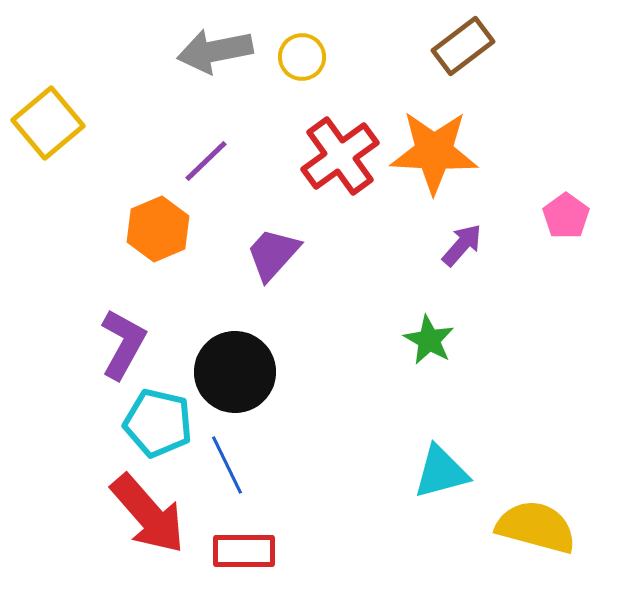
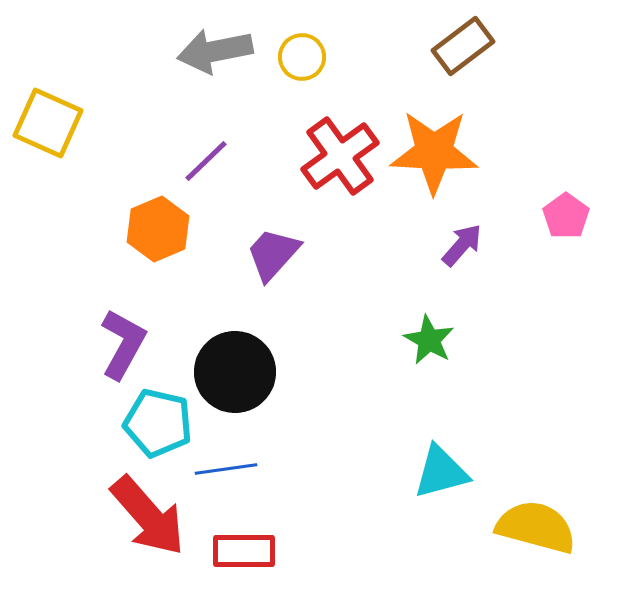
yellow square: rotated 26 degrees counterclockwise
blue line: moved 1 px left, 4 px down; rotated 72 degrees counterclockwise
red arrow: moved 2 px down
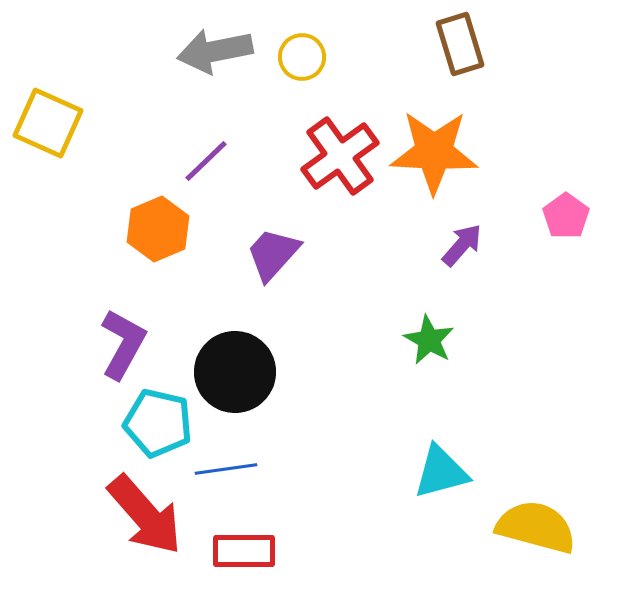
brown rectangle: moved 3 px left, 2 px up; rotated 70 degrees counterclockwise
red arrow: moved 3 px left, 1 px up
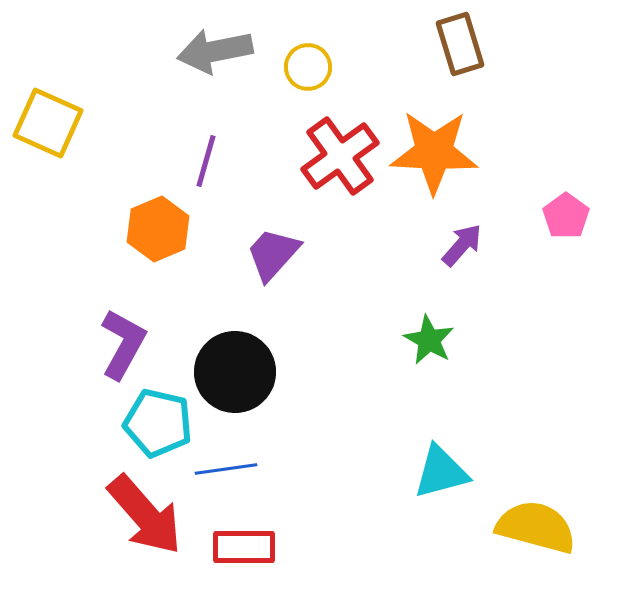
yellow circle: moved 6 px right, 10 px down
purple line: rotated 30 degrees counterclockwise
red rectangle: moved 4 px up
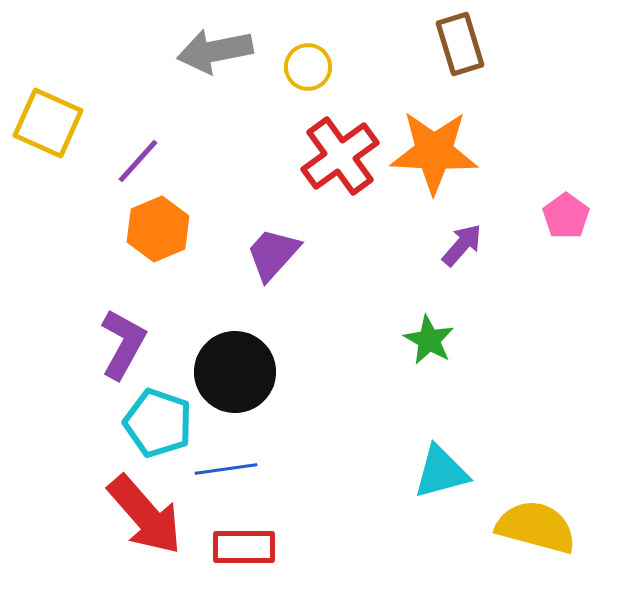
purple line: moved 68 px left; rotated 26 degrees clockwise
cyan pentagon: rotated 6 degrees clockwise
